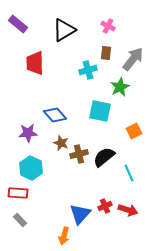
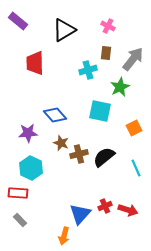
purple rectangle: moved 3 px up
orange square: moved 3 px up
cyan line: moved 7 px right, 5 px up
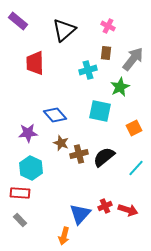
black triangle: rotated 10 degrees counterclockwise
cyan line: rotated 66 degrees clockwise
red rectangle: moved 2 px right
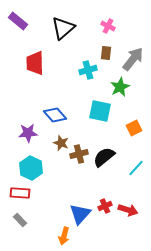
black triangle: moved 1 px left, 2 px up
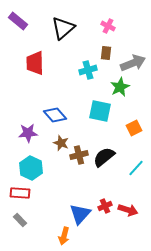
gray arrow: moved 4 px down; rotated 30 degrees clockwise
brown cross: moved 1 px down
